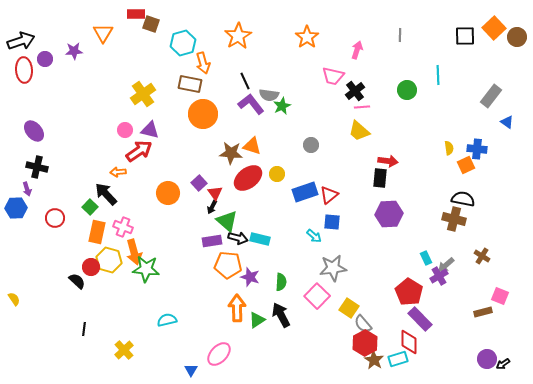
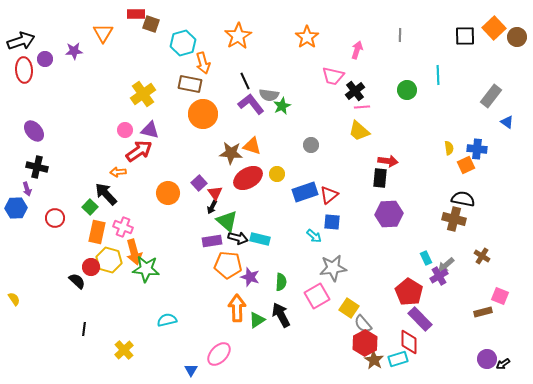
red ellipse at (248, 178): rotated 8 degrees clockwise
pink square at (317, 296): rotated 15 degrees clockwise
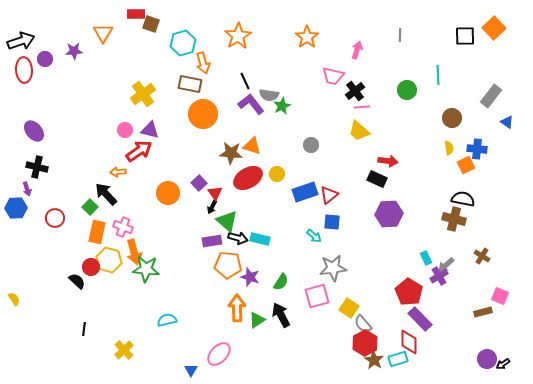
brown circle at (517, 37): moved 65 px left, 81 px down
black rectangle at (380, 178): moved 3 px left, 1 px down; rotated 72 degrees counterclockwise
green semicircle at (281, 282): rotated 30 degrees clockwise
pink square at (317, 296): rotated 15 degrees clockwise
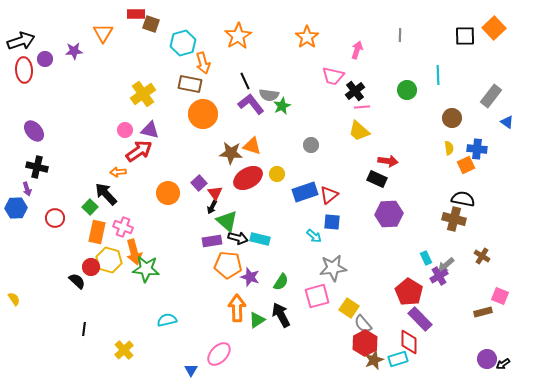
brown star at (374, 360): rotated 18 degrees clockwise
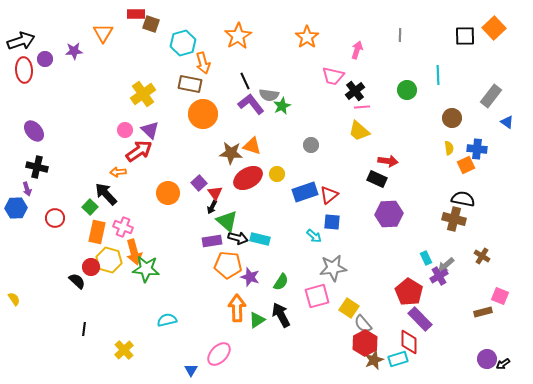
purple triangle at (150, 130): rotated 30 degrees clockwise
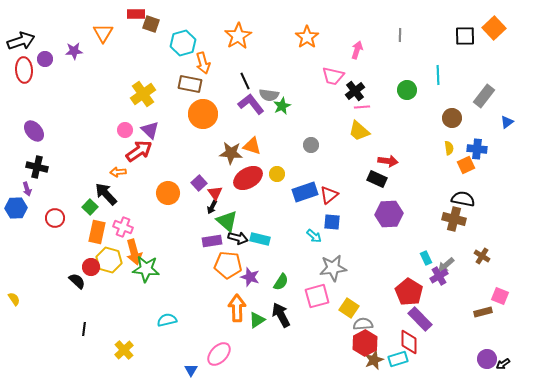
gray rectangle at (491, 96): moved 7 px left
blue triangle at (507, 122): rotated 48 degrees clockwise
gray semicircle at (363, 324): rotated 126 degrees clockwise
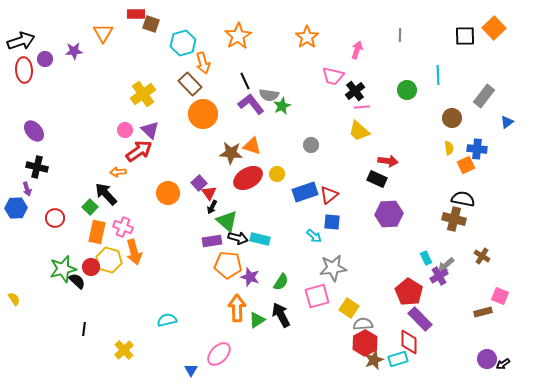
brown rectangle at (190, 84): rotated 35 degrees clockwise
red triangle at (215, 193): moved 6 px left
green star at (146, 269): moved 83 px left; rotated 20 degrees counterclockwise
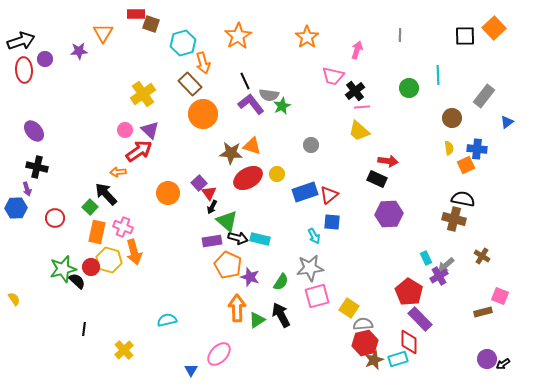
purple star at (74, 51): moved 5 px right
green circle at (407, 90): moved 2 px right, 2 px up
cyan arrow at (314, 236): rotated 21 degrees clockwise
orange pentagon at (228, 265): rotated 20 degrees clockwise
gray star at (333, 268): moved 23 px left
red hexagon at (365, 343): rotated 15 degrees clockwise
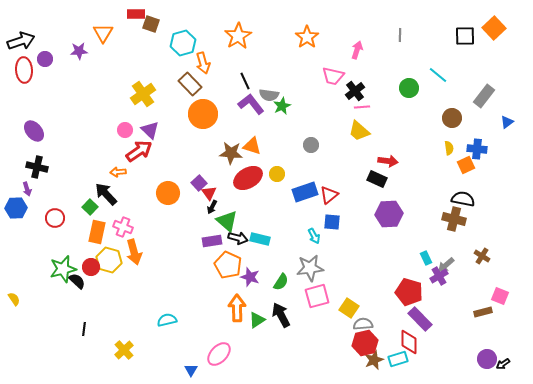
cyan line at (438, 75): rotated 48 degrees counterclockwise
red pentagon at (409, 292): rotated 16 degrees counterclockwise
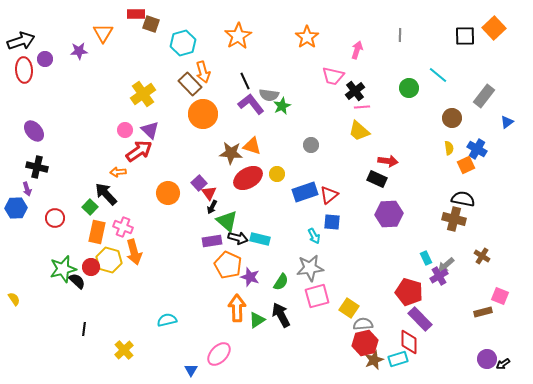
orange arrow at (203, 63): moved 9 px down
blue cross at (477, 149): rotated 24 degrees clockwise
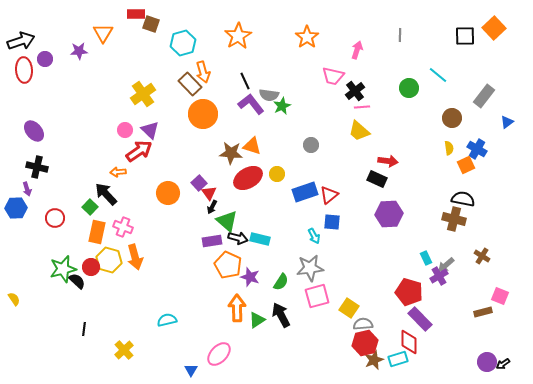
orange arrow at (134, 252): moved 1 px right, 5 px down
purple circle at (487, 359): moved 3 px down
